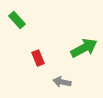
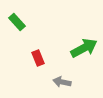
green rectangle: moved 2 px down
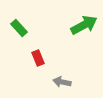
green rectangle: moved 2 px right, 6 px down
green arrow: moved 23 px up
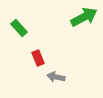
green arrow: moved 8 px up
gray arrow: moved 6 px left, 5 px up
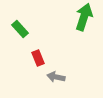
green arrow: rotated 44 degrees counterclockwise
green rectangle: moved 1 px right, 1 px down
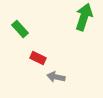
red rectangle: rotated 42 degrees counterclockwise
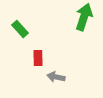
red rectangle: rotated 63 degrees clockwise
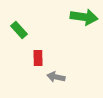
green arrow: rotated 80 degrees clockwise
green rectangle: moved 1 px left, 1 px down
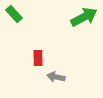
green arrow: rotated 36 degrees counterclockwise
green rectangle: moved 5 px left, 16 px up
